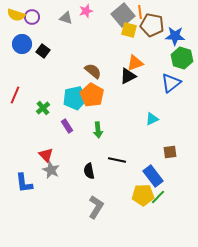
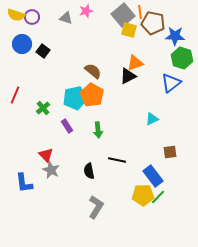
brown pentagon: moved 1 px right, 2 px up
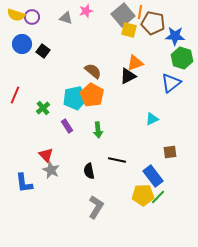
orange line: rotated 16 degrees clockwise
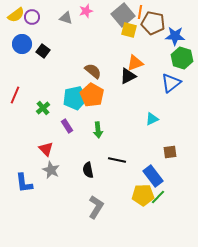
yellow semicircle: rotated 54 degrees counterclockwise
red triangle: moved 6 px up
black semicircle: moved 1 px left, 1 px up
